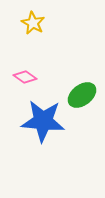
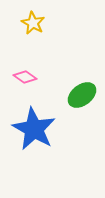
blue star: moved 9 px left, 8 px down; rotated 24 degrees clockwise
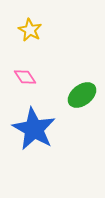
yellow star: moved 3 px left, 7 px down
pink diamond: rotated 20 degrees clockwise
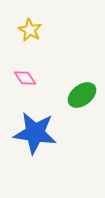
pink diamond: moved 1 px down
blue star: moved 1 px right, 4 px down; rotated 21 degrees counterclockwise
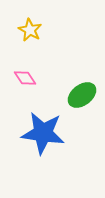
blue star: moved 8 px right
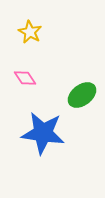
yellow star: moved 2 px down
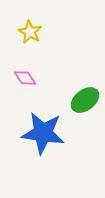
green ellipse: moved 3 px right, 5 px down
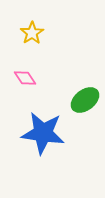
yellow star: moved 2 px right, 1 px down; rotated 10 degrees clockwise
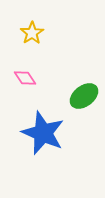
green ellipse: moved 1 px left, 4 px up
blue star: rotated 15 degrees clockwise
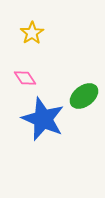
blue star: moved 14 px up
